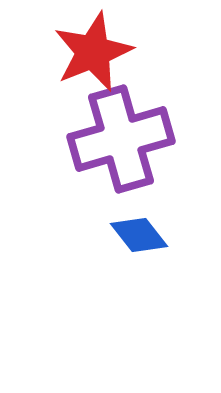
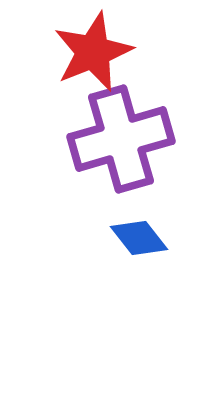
blue diamond: moved 3 px down
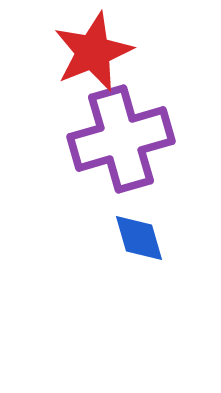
blue diamond: rotated 22 degrees clockwise
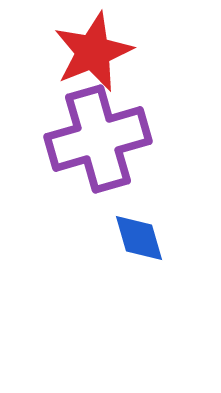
purple cross: moved 23 px left
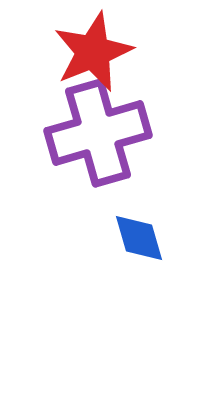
purple cross: moved 6 px up
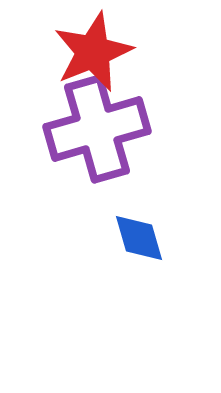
purple cross: moved 1 px left, 4 px up
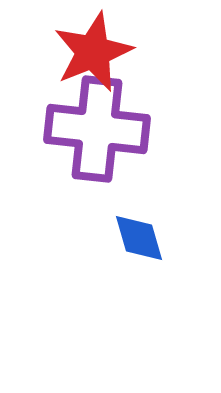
purple cross: rotated 22 degrees clockwise
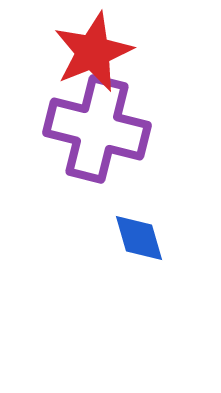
purple cross: rotated 8 degrees clockwise
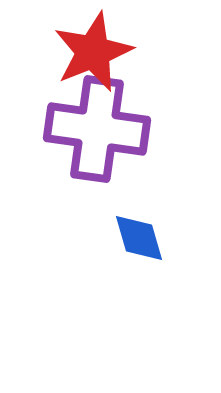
purple cross: rotated 6 degrees counterclockwise
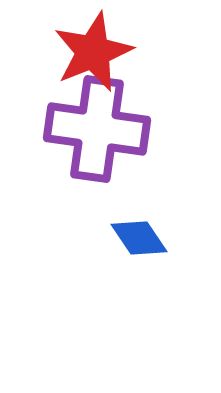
blue diamond: rotated 18 degrees counterclockwise
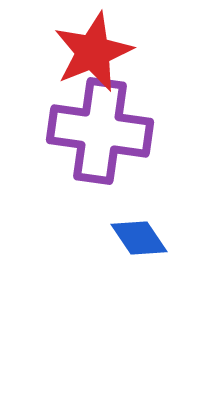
purple cross: moved 3 px right, 2 px down
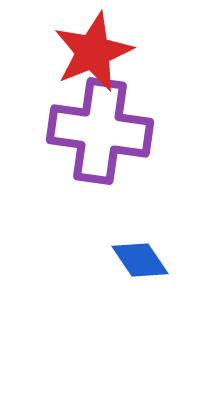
blue diamond: moved 1 px right, 22 px down
